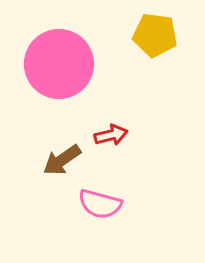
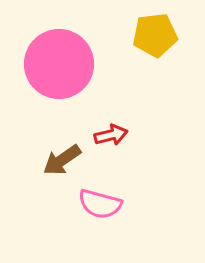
yellow pentagon: rotated 15 degrees counterclockwise
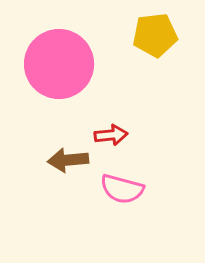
red arrow: rotated 8 degrees clockwise
brown arrow: moved 6 px right; rotated 30 degrees clockwise
pink semicircle: moved 22 px right, 15 px up
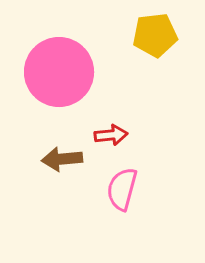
pink circle: moved 8 px down
brown arrow: moved 6 px left, 1 px up
pink semicircle: rotated 90 degrees clockwise
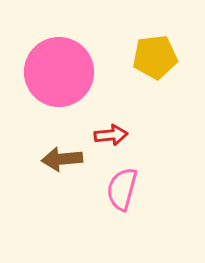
yellow pentagon: moved 22 px down
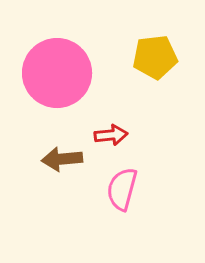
pink circle: moved 2 px left, 1 px down
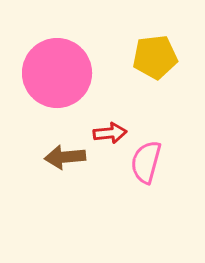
red arrow: moved 1 px left, 2 px up
brown arrow: moved 3 px right, 2 px up
pink semicircle: moved 24 px right, 27 px up
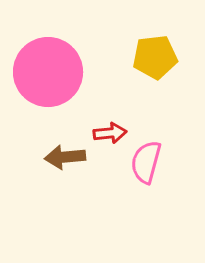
pink circle: moved 9 px left, 1 px up
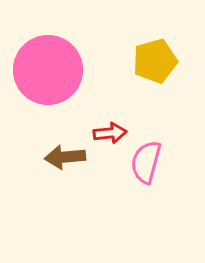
yellow pentagon: moved 4 px down; rotated 9 degrees counterclockwise
pink circle: moved 2 px up
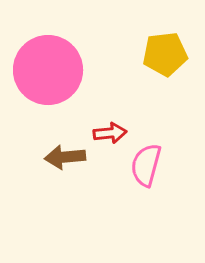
yellow pentagon: moved 10 px right, 7 px up; rotated 9 degrees clockwise
pink semicircle: moved 3 px down
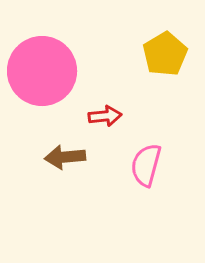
yellow pentagon: rotated 24 degrees counterclockwise
pink circle: moved 6 px left, 1 px down
red arrow: moved 5 px left, 17 px up
